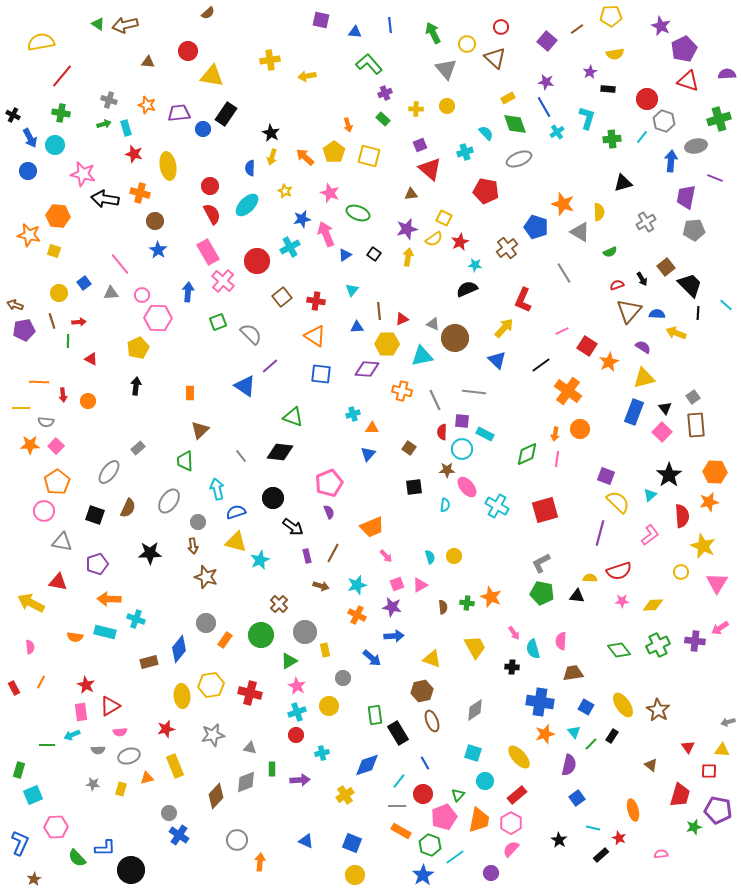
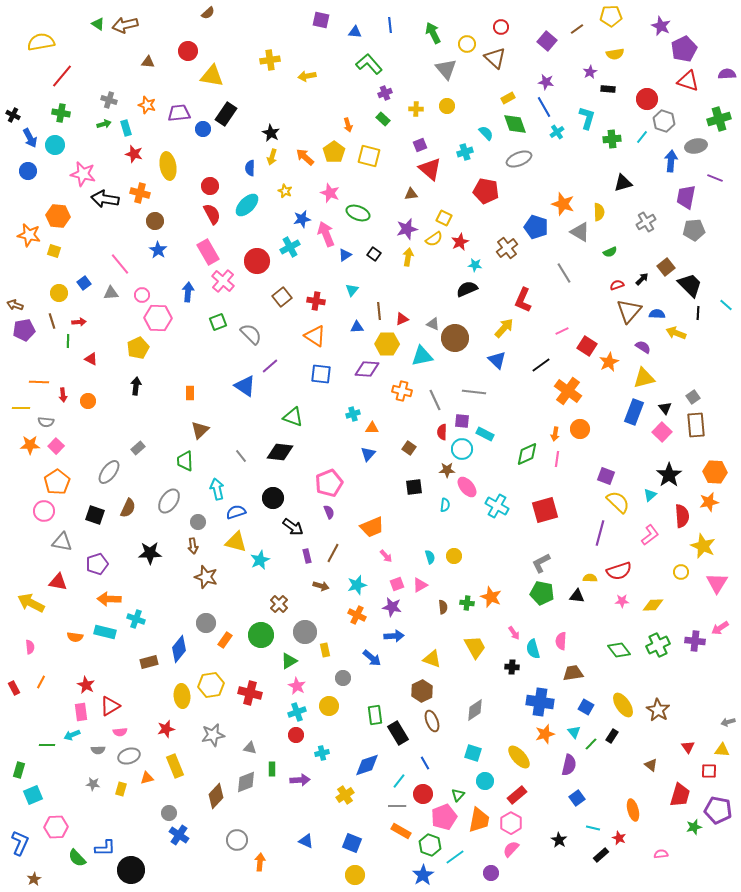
black arrow at (642, 279): rotated 104 degrees counterclockwise
brown hexagon at (422, 691): rotated 15 degrees counterclockwise
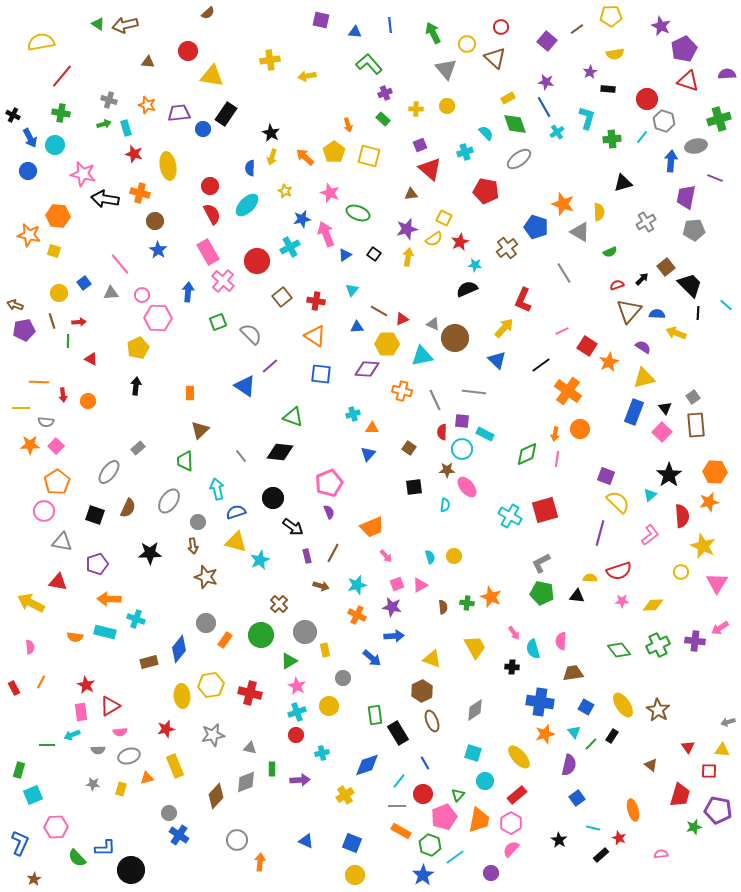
gray ellipse at (519, 159): rotated 15 degrees counterclockwise
brown line at (379, 311): rotated 54 degrees counterclockwise
cyan cross at (497, 506): moved 13 px right, 10 px down
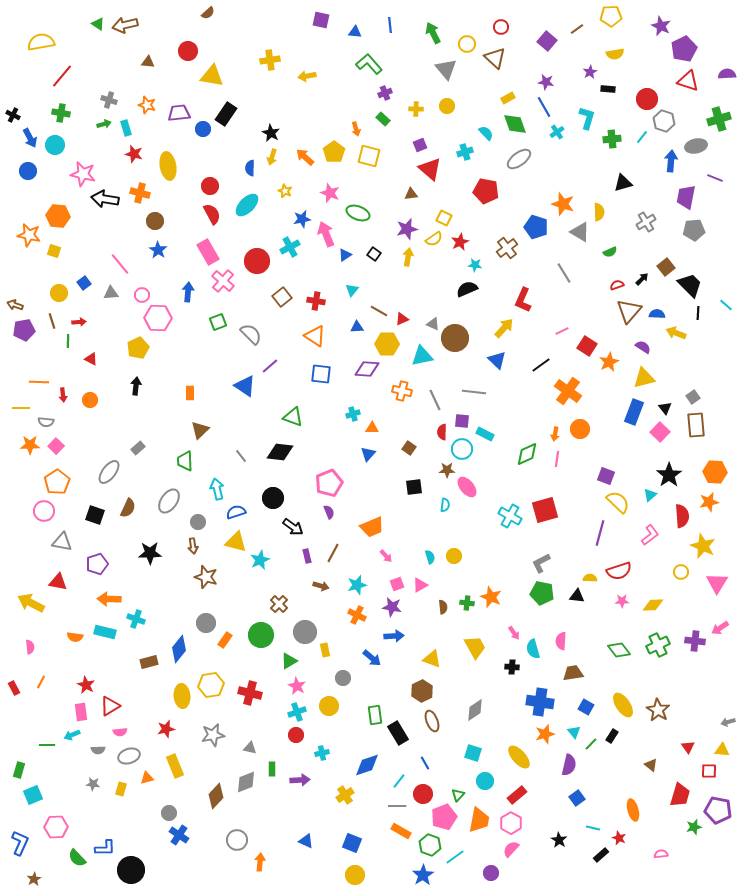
orange arrow at (348, 125): moved 8 px right, 4 px down
orange circle at (88, 401): moved 2 px right, 1 px up
pink square at (662, 432): moved 2 px left
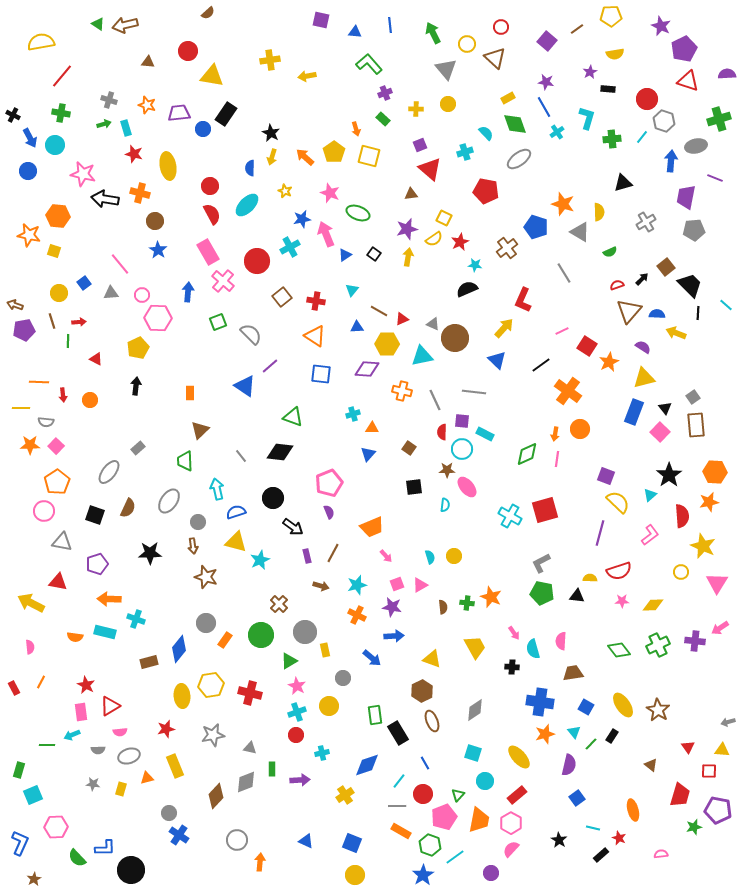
yellow circle at (447, 106): moved 1 px right, 2 px up
red triangle at (91, 359): moved 5 px right
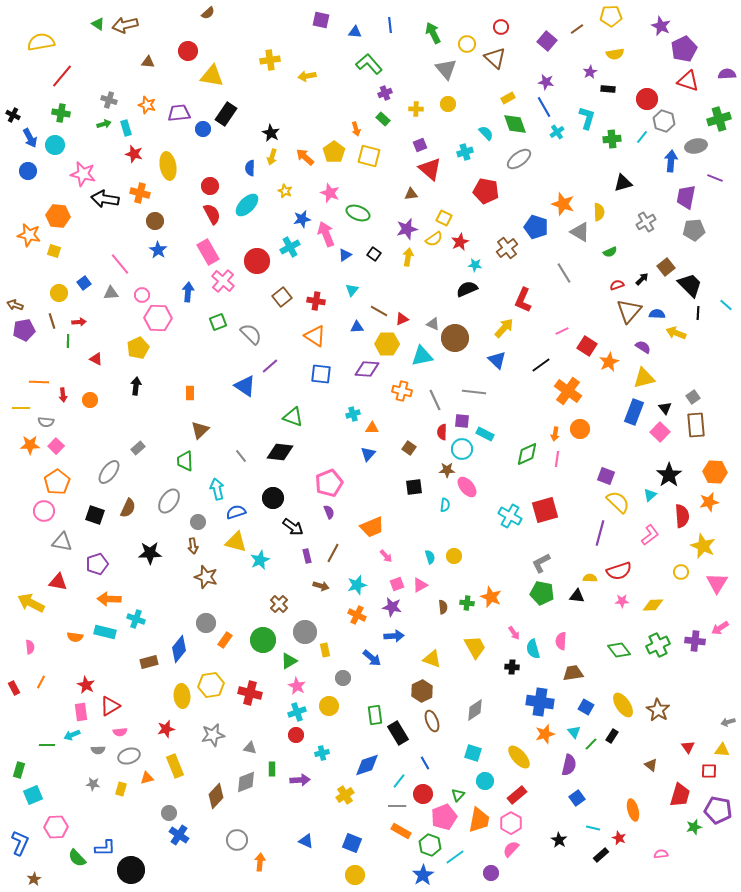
green circle at (261, 635): moved 2 px right, 5 px down
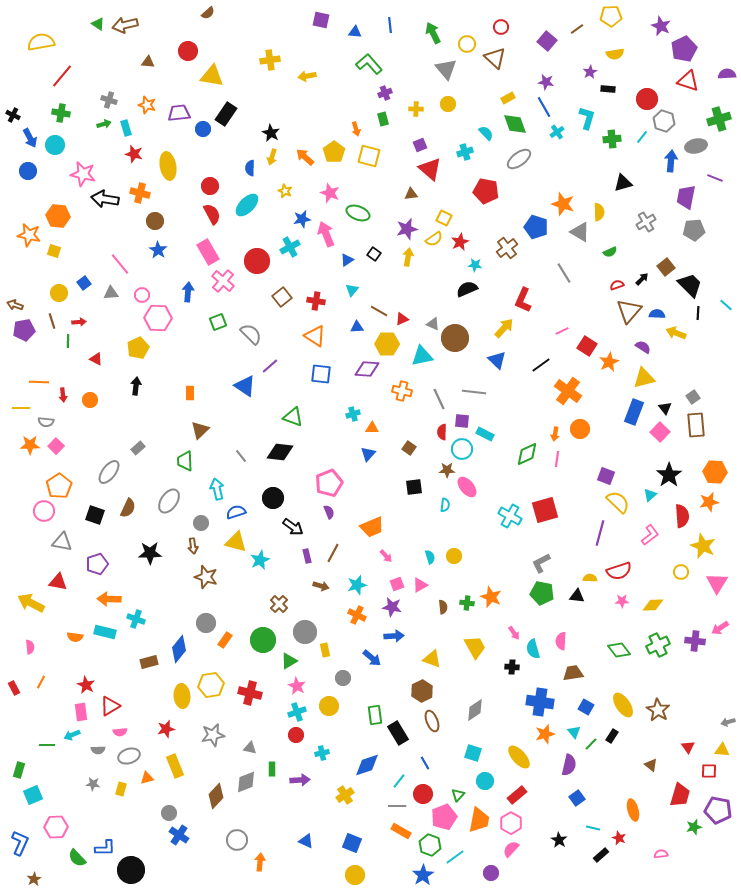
green rectangle at (383, 119): rotated 32 degrees clockwise
blue triangle at (345, 255): moved 2 px right, 5 px down
gray line at (435, 400): moved 4 px right, 1 px up
orange pentagon at (57, 482): moved 2 px right, 4 px down
gray circle at (198, 522): moved 3 px right, 1 px down
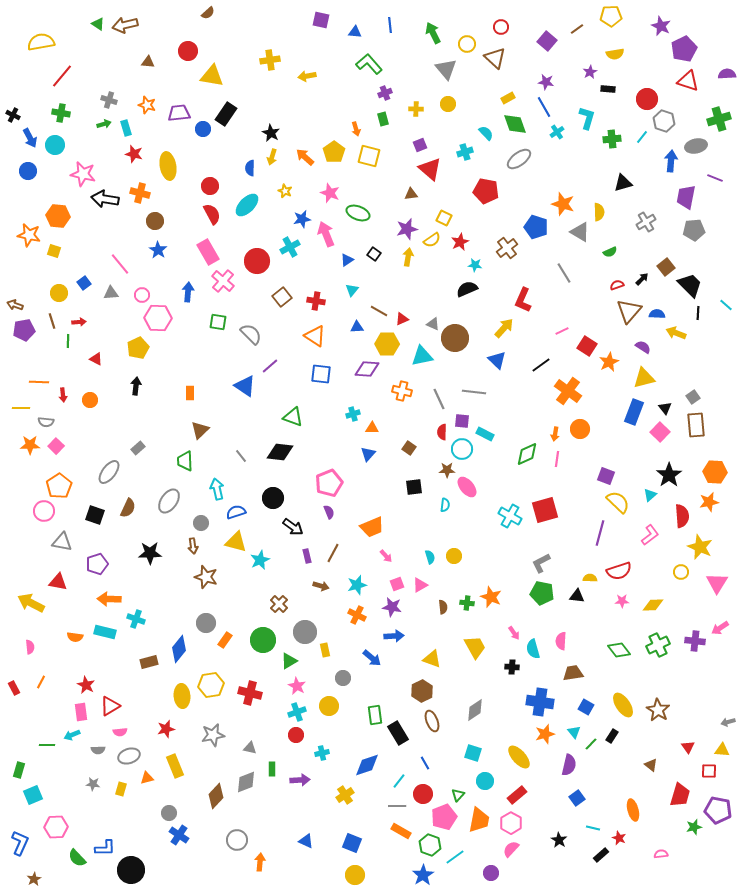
yellow semicircle at (434, 239): moved 2 px left, 1 px down
green square at (218, 322): rotated 30 degrees clockwise
yellow star at (703, 546): moved 3 px left, 1 px down
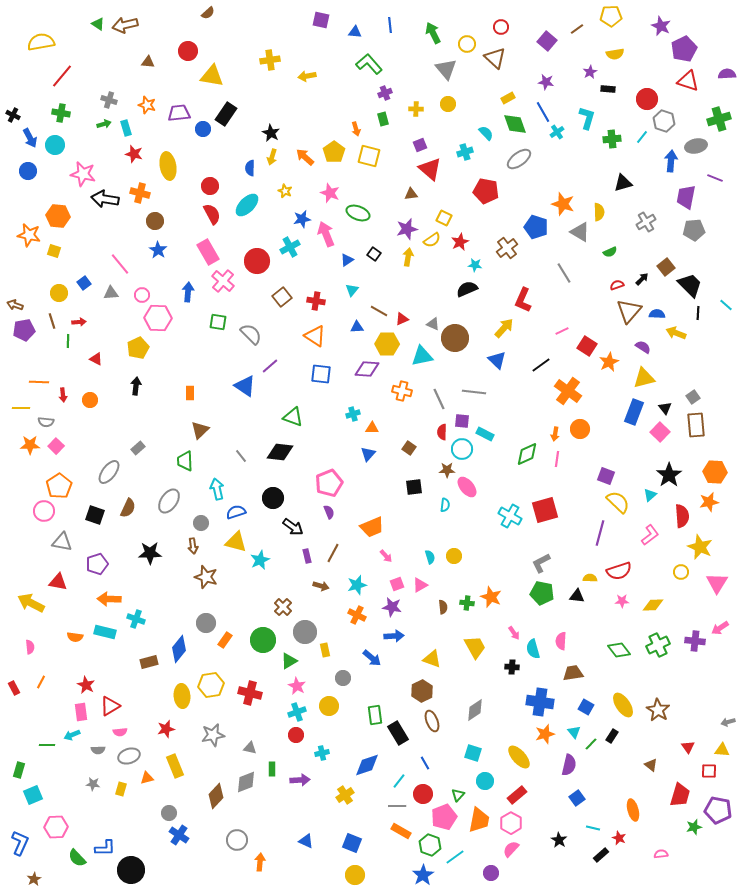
blue line at (544, 107): moved 1 px left, 5 px down
brown cross at (279, 604): moved 4 px right, 3 px down
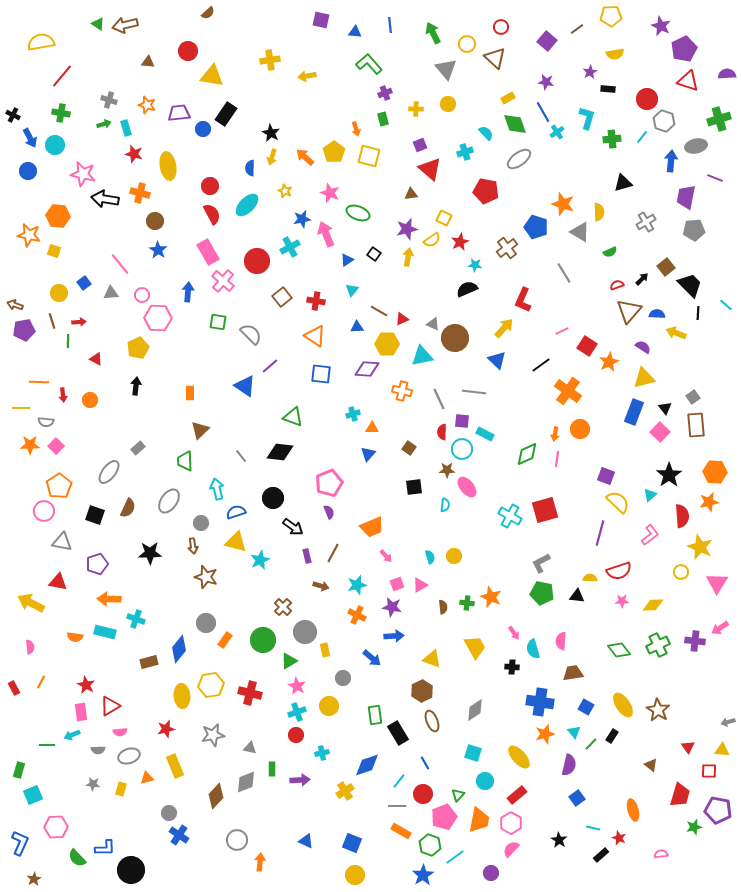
yellow cross at (345, 795): moved 4 px up
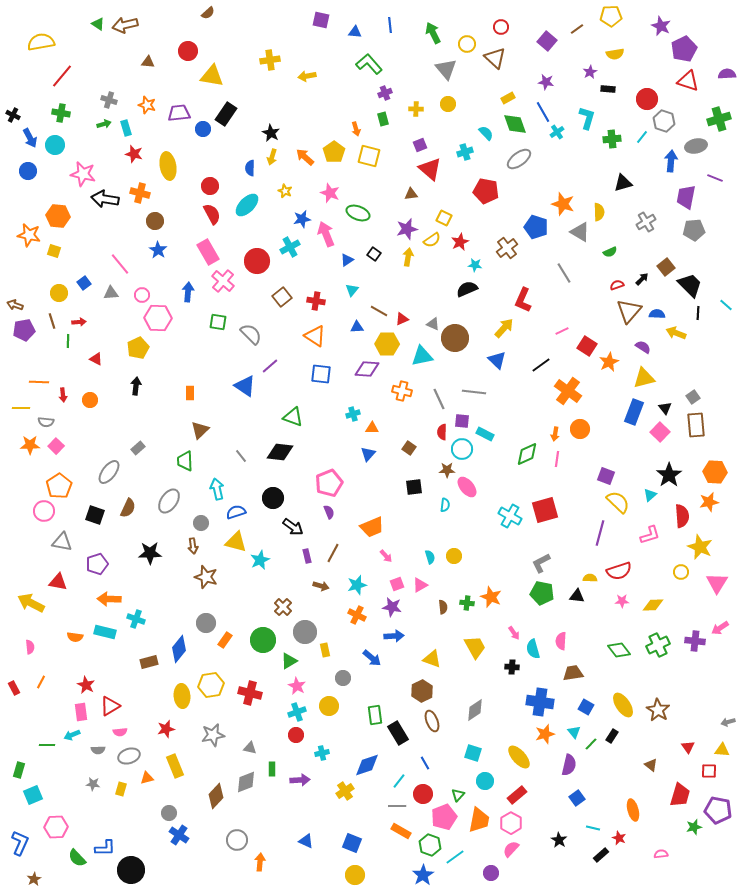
pink L-shape at (650, 535): rotated 20 degrees clockwise
